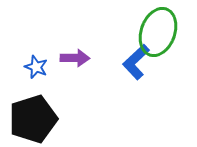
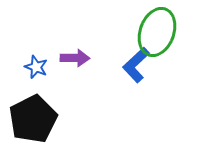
green ellipse: moved 1 px left
blue L-shape: moved 3 px down
black pentagon: rotated 9 degrees counterclockwise
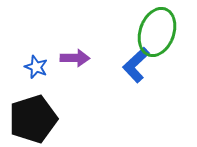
black pentagon: rotated 9 degrees clockwise
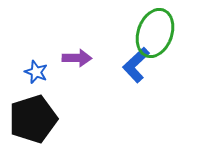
green ellipse: moved 2 px left, 1 px down
purple arrow: moved 2 px right
blue star: moved 5 px down
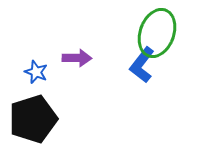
green ellipse: moved 2 px right
blue L-shape: moved 6 px right; rotated 9 degrees counterclockwise
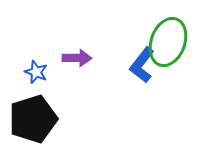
green ellipse: moved 11 px right, 9 px down
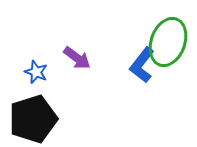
purple arrow: rotated 36 degrees clockwise
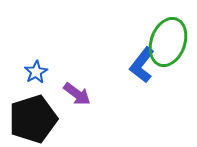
purple arrow: moved 36 px down
blue star: rotated 20 degrees clockwise
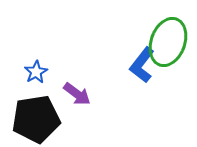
black pentagon: moved 3 px right; rotated 9 degrees clockwise
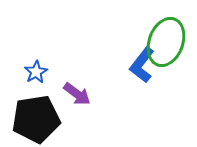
green ellipse: moved 2 px left
